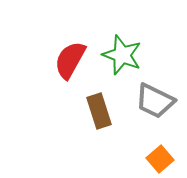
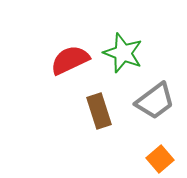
green star: moved 1 px right, 2 px up
red semicircle: rotated 36 degrees clockwise
gray trapezoid: rotated 63 degrees counterclockwise
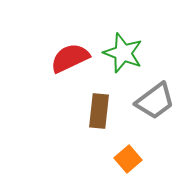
red semicircle: moved 2 px up
brown rectangle: rotated 24 degrees clockwise
orange square: moved 32 px left
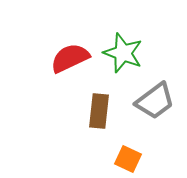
orange square: rotated 24 degrees counterclockwise
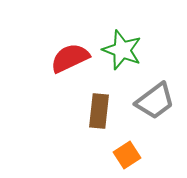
green star: moved 1 px left, 3 px up
orange square: moved 1 px left, 4 px up; rotated 32 degrees clockwise
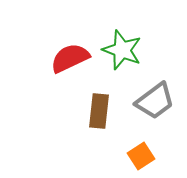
orange square: moved 14 px right, 1 px down
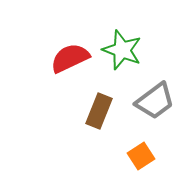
brown rectangle: rotated 16 degrees clockwise
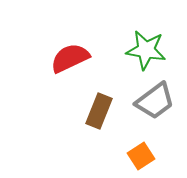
green star: moved 24 px right; rotated 12 degrees counterclockwise
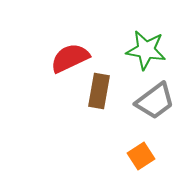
brown rectangle: moved 20 px up; rotated 12 degrees counterclockwise
